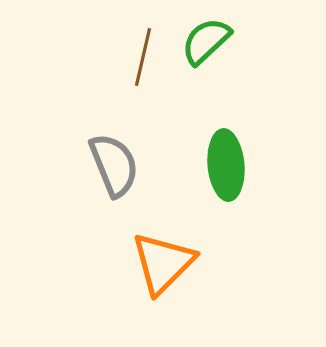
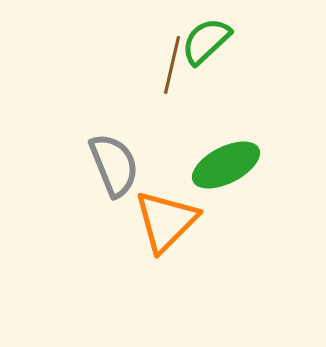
brown line: moved 29 px right, 8 px down
green ellipse: rotated 68 degrees clockwise
orange triangle: moved 3 px right, 42 px up
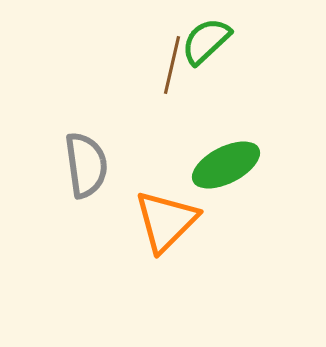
gray semicircle: moved 28 px left; rotated 14 degrees clockwise
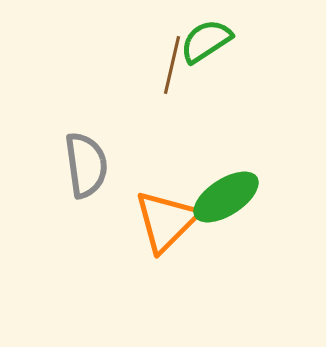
green semicircle: rotated 10 degrees clockwise
green ellipse: moved 32 px down; rotated 6 degrees counterclockwise
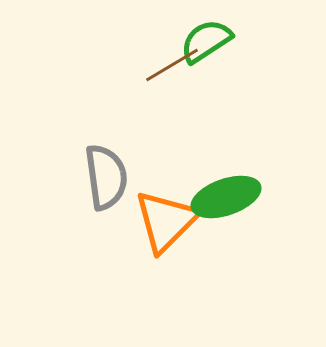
brown line: rotated 46 degrees clockwise
gray semicircle: moved 20 px right, 12 px down
green ellipse: rotated 14 degrees clockwise
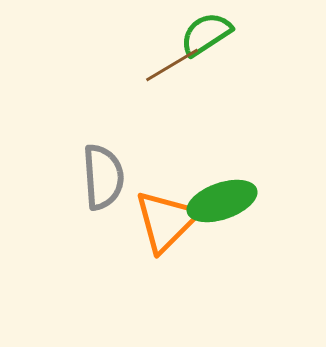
green semicircle: moved 7 px up
gray semicircle: moved 3 px left; rotated 4 degrees clockwise
green ellipse: moved 4 px left, 4 px down
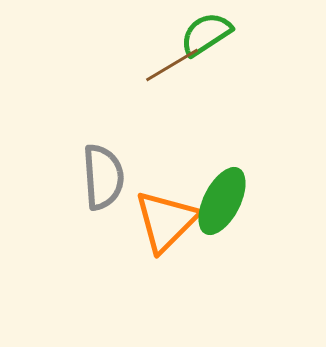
green ellipse: rotated 44 degrees counterclockwise
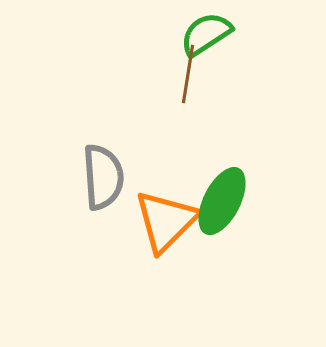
brown line: moved 16 px right, 9 px down; rotated 50 degrees counterclockwise
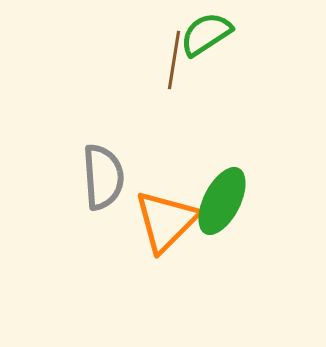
brown line: moved 14 px left, 14 px up
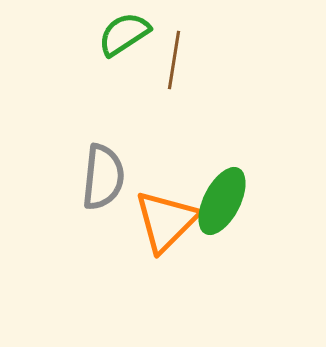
green semicircle: moved 82 px left
gray semicircle: rotated 10 degrees clockwise
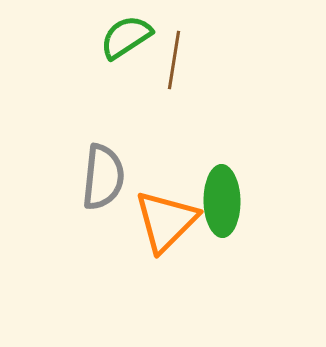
green semicircle: moved 2 px right, 3 px down
green ellipse: rotated 28 degrees counterclockwise
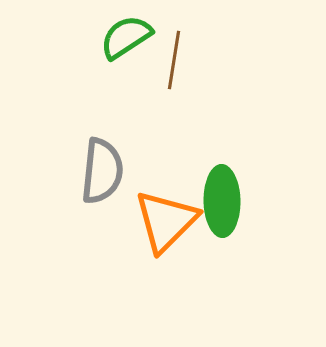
gray semicircle: moved 1 px left, 6 px up
